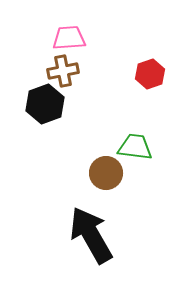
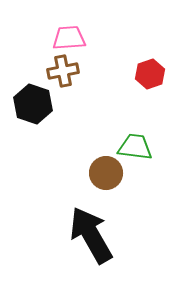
black hexagon: moved 12 px left; rotated 21 degrees counterclockwise
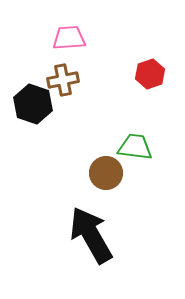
brown cross: moved 9 px down
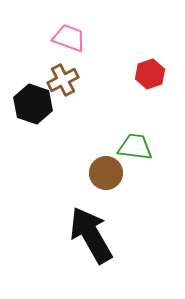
pink trapezoid: rotated 24 degrees clockwise
brown cross: rotated 16 degrees counterclockwise
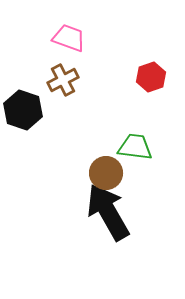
red hexagon: moved 1 px right, 3 px down
black hexagon: moved 10 px left, 6 px down
black arrow: moved 17 px right, 23 px up
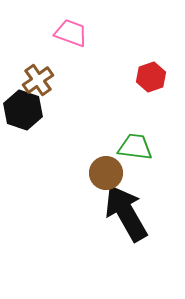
pink trapezoid: moved 2 px right, 5 px up
brown cross: moved 25 px left; rotated 8 degrees counterclockwise
black arrow: moved 18 px right, 1 px down
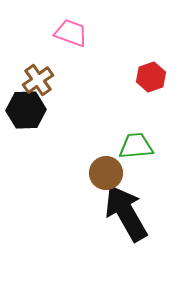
black hexagon: moved 3 px right; rotated 21 degrees counterclockwise
green trapezoid: moved 1 px right, 1 px up; rotated 12 degrees counterclockwise
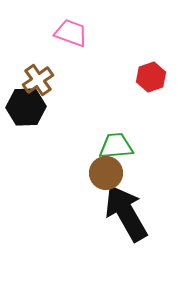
black hexagon: moved 3 px up
green trapezoid: moved 20 px left
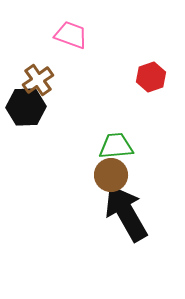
pink trapezoid: moved 2 px down
brown circle: moved 5 px right, 2 px down
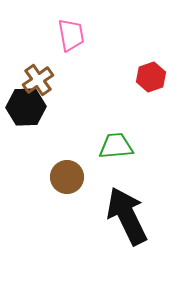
pink trapezoid: rotated 60 degrees clockwise
brown circle: moved 44 px left, 2 px down
black arrow: moved 1 px right, 3 px down; rotated 4 degrees clockwise
